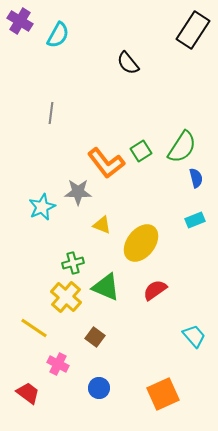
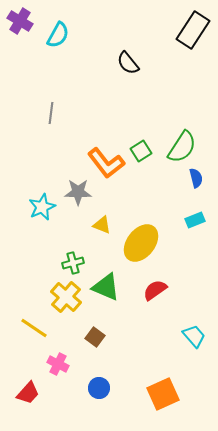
red trapezoid: rotated 95 degrees clockwise
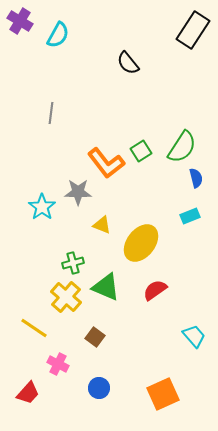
cyan star: rotated 12 degrees counterclockwise
cyan rectangle: moved 5 px left, 4 px up
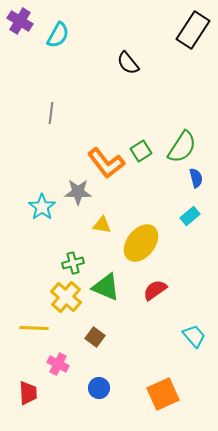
cyan rectangle: rotated 18 degrees counterclockwise
yellow triangle: rotated 12 degrees counterclockwise
yellow line: rotated 32 degrees counterclockwise
red trapezoid: rotated 45 degrees counterclockwise
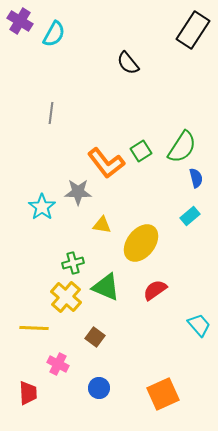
cyan semicircle: moved 4 px left, 1 px up
cyan trapezoid: moved 5 px right, 11 px up
